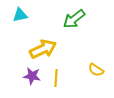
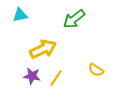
yellow line: rotated 30 degrees clockwise
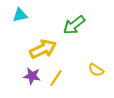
green arrow: moved 6 px down
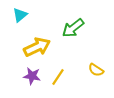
cyan triangle: rotated 28 degrees counterclockwise
green arrow: moved 1 px left, 3 px down
yellow arrow: moved 6 px left, 2 px up
yellow line: moved 2 px right, 1 px up
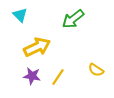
cyan triangle: rotated 35 degrees counterclockwise
green arrow: moved 9 px up
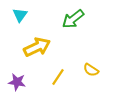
cyan triangle: rotated 21 degrees clockwise
yellow semicircle: moved 5 px left
purple star: moved 15 px left, 6 px down
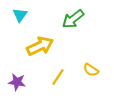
yellow arrow: moved 3 px right, 1 px up
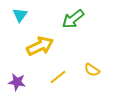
yellow semicircle: moved 1 px right
yellow line: rotated 18 degrees clockwise
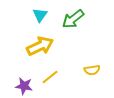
cyan triangle: moved 20 px right
yellow semicircle: rotated 42 degrees counterclockwise
yellow line: moved 8 px left
purple star: moved 7 px right, 4 px down
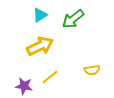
cyan triangle: rotated 21 degrees clockwise
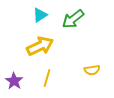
yellow line: moved 3 px left, 1 px down; rotated 36 degrees counterclockwise
purple star: moved 10 px left, 5 px up; rotated 24 degrees clockwise
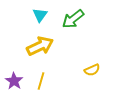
cyan triangle: rotated 21 degrees counterclockwise
yellow semicircle: rotated 14 degrees counterclockwise
yellow line: moved 6 px left, 3 px down
